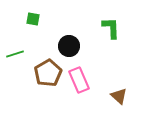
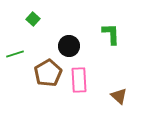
green square: rotated 32 degrees clockwise
green L-shape: moved 6 px down
pink rectangle: rotated 20 degrees clockwise
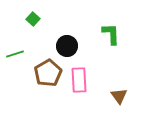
black circle: moved 2 px left
brown triangle: rotated 12 degrees clockwise
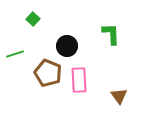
brown pentagon: rotated 20 degrees counterclockwise
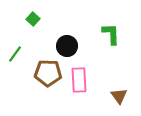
green line: rotated 36 degrees counterclockwise
brown pentagon: rotated 20 degrees counterclockwise
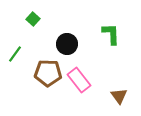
black circle: moved 2 px up
pink rectangle: rotated 35 degrees counterclockwise
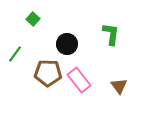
green L-shape: rotated 10 degrees clockwise
brown triangle: moved 10 px up
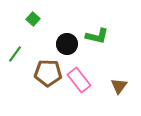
green L-shape: moved 14 px left, 2 px down; rotated 95 degrees clockwise
brown triangle: rotated 12 degrees clockwise
